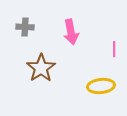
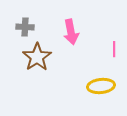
brown star: moved 4 px left, 11 px up
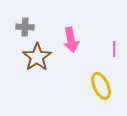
pink arrow: moved 8 px down
yellow ellipse: rotated 72 degrees clockwise
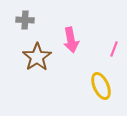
gray cross: moved 7 px up
pink line: rotated 21 degrees clockwise
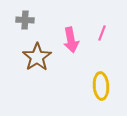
pink line: moved 12 px left, 16 px up
yellow ellipse: rotated 20 degrees clockwise
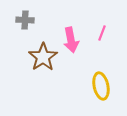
brown star: moved 6 px right
yellow ellipse: rotated 8 degrees counterclockwise
